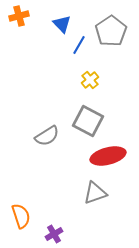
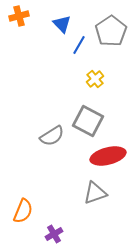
yellow cross: moved 5 px right, 1 px up
gray semicircle: moved 5 px right
orange semicircle: moved 2 px right, 5 px up; rotated 40 degrees clockwise
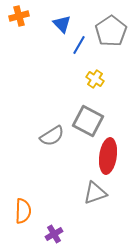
yellow cross: rotated 18 degrees counterclockwise
red ellipse: rotated 68 degrees counterclockwise
orange semicircle: rotated 20 degrees counterclockwise
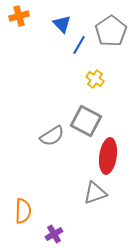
gray square: moved 2 px left
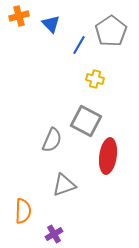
blue triangle: moved 11 px left
yellow cross: rotated 18 degrees counterclockwise
gray semicircle: moved 4 px down; rotated 35 degrees counterclockwise
gray triangle: moved 31 px left, 8 px up
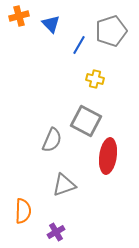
gray pentagon: rotated 16 degrees clockwise
purple cross: moved 2 px right, 2 px up
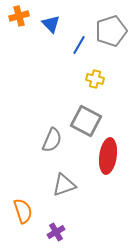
orange semicircle: rotated 20 degrees counterclockwise
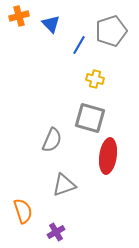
gray square: moved 4 px right, 3 px up; rotated 12 degrees counterclockwise
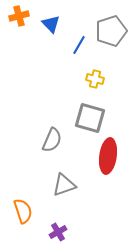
purple cross: moved 2 px right
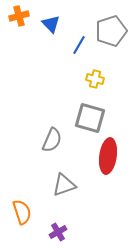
orange semicircle: moved 1 px left, 1 px down
